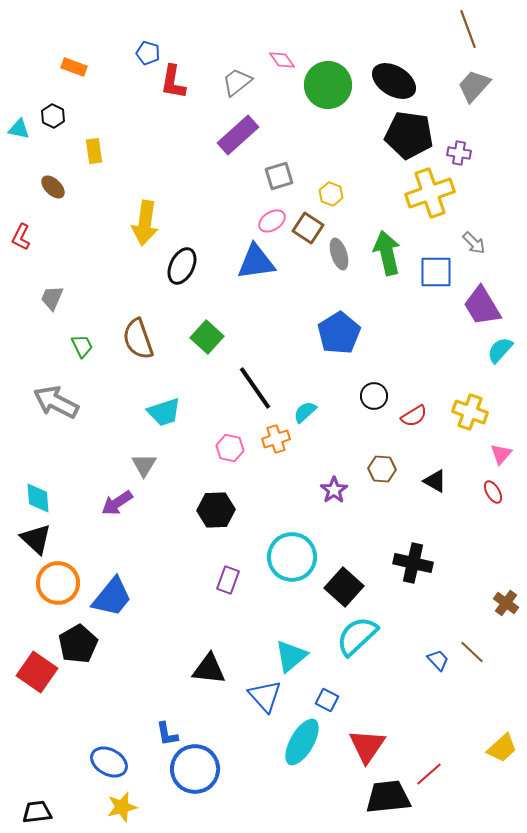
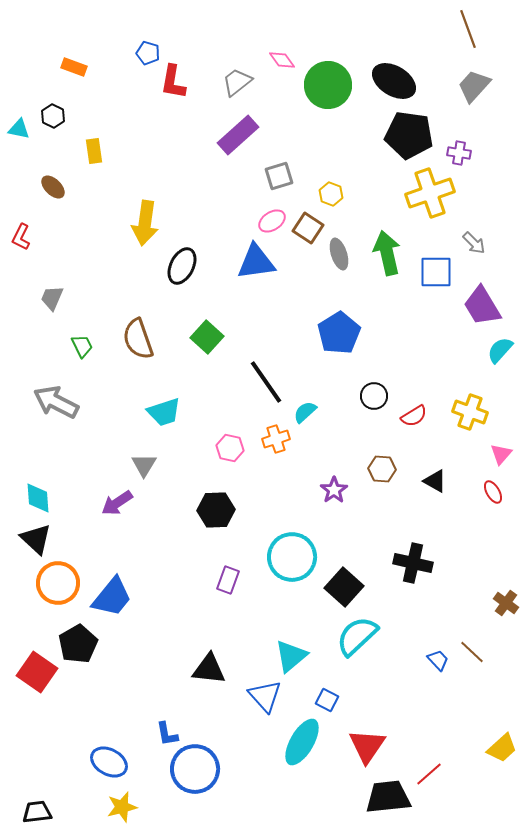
black line at (255, 388): moved 11 px right, 6 px up
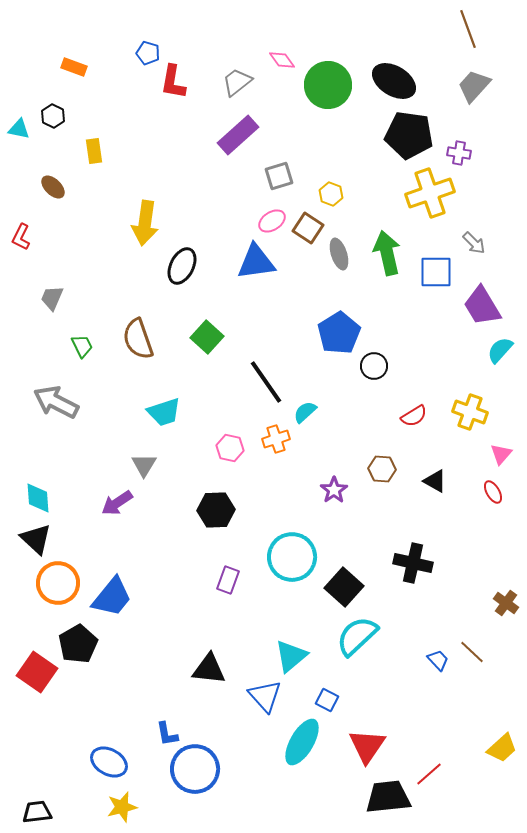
black circle at (374, 396): moved 30 px up
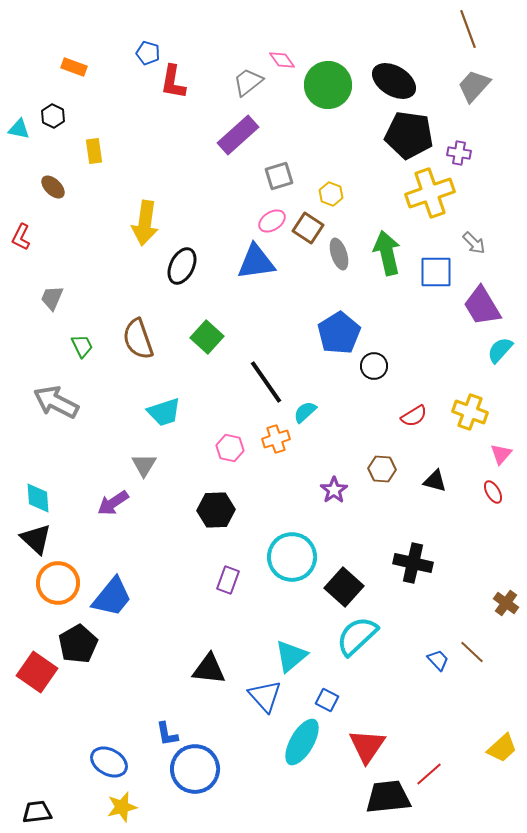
gray trapezoid at (237, 82): moved 11 px right
black triangle at (435, 481): rotated 15 degrees counterclockwise
purple arrow at (117, 503): moved 4 px left
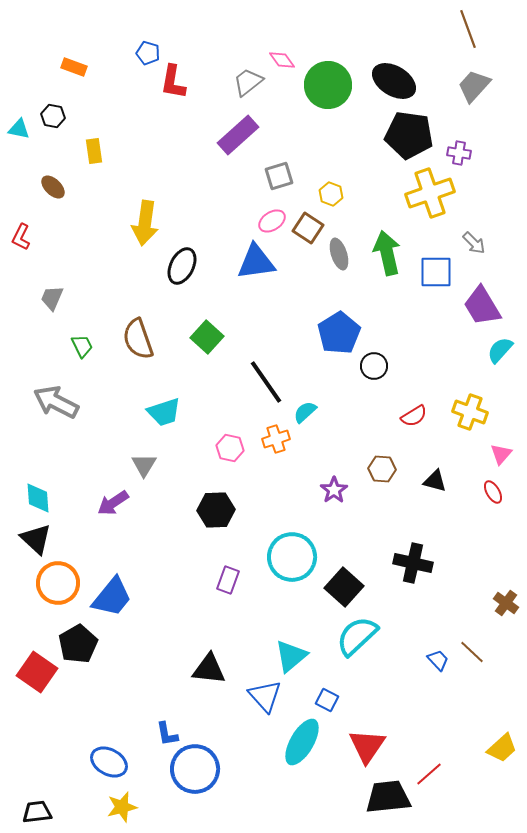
black hexagon at (53, 116): rotated 15 degrees counterclockwise
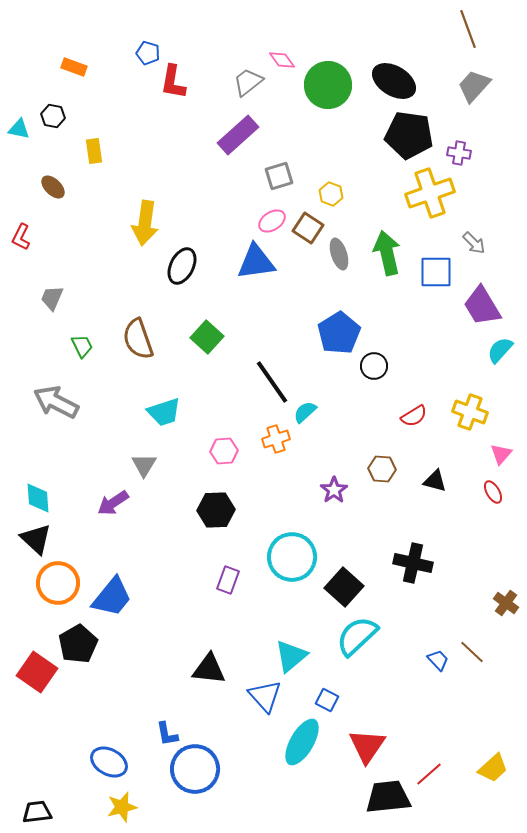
black line at (266, 382): moved 6 px right
pink hexagon at (230, 448): moved 6 px left, 3 px down; rotated 16 degrees counterclockwise
yellow trapezoid at (502, 748): moved 9 px left, 20 px down
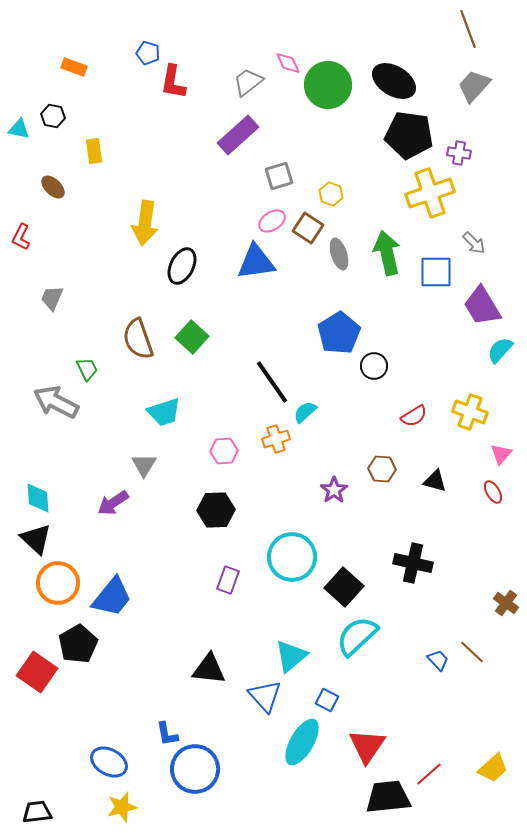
pink diamond at (282, 60): moved 6 px right, 3 px down; rotated 12 degrees clockwise
green square at (207, 337): moved 15 px left
green trapezoid at (82, 346): moved 5 px right, 23 px down
